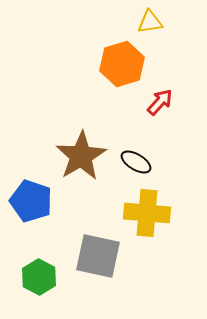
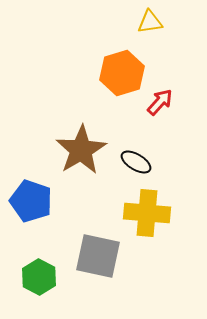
orange hexagon: moved 9 px down
brown star: moved 6 px up
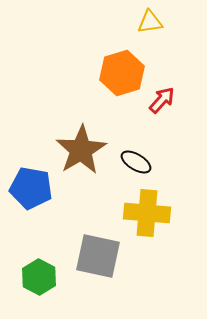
red arrow: moved 2 px right, 2 px up
blue pentagon: moved 13 px up; rotated 9 degrees counterclockwise
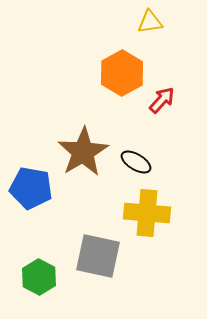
orange hexagon: rotated 12 degrees counterclockwise
brown star: moved 2 px right, 2 px down
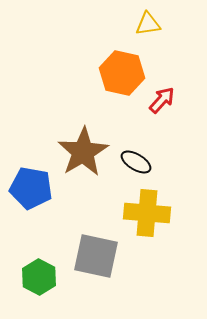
yellow triangle: moved 2 px left, 2 px down
orange hexagon: rotated 18 degrees counterclockwise
gray square: moved 2 px left
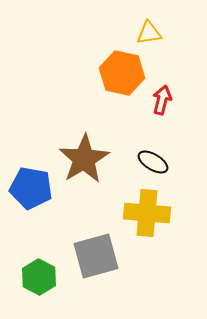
yellow triangle: moved 1 px right, 9 px down
red arrow: rotated 28 degrees counterclockwise
brown star: moved 1 px right, 7 px down
black ellipse: moved 17 px right
gray square: rotated 27 degrees counterclockwise
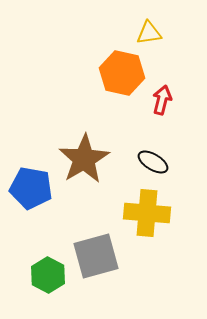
green hexagon: moved 9 px right, 2 px up
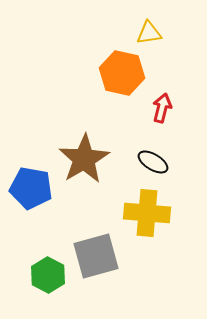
red arrow: moved 8 px down
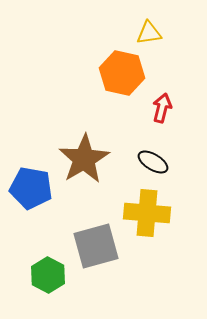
gray square: moved 10 px up
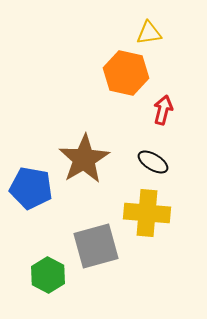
orange hexagon: moved 4 px right
red arrow: moved 1 px right, 2 px down
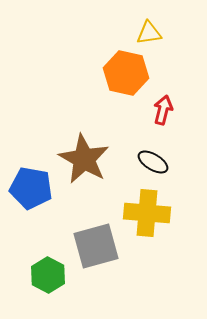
brown star: rotated 12 degrees counterclockwise
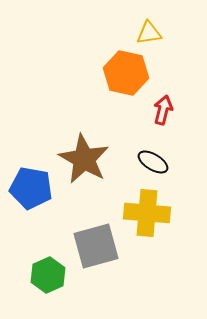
green hexagon: rotated 8 degrees clockwise
